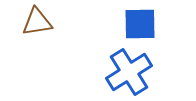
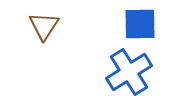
brown triangle: moved 7 px right, 4 px down; rotated 48 degrees counterclockwise
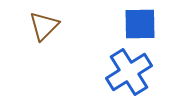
brown triangle: rotated 12 degrees clockwise
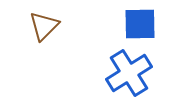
blue cross: moved 1 px down
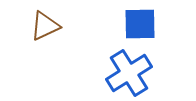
brown triangle: moved 1 px right; rotated 20 degrees clockwise
